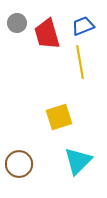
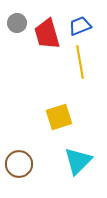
blue trapezoid: moved 3 px left
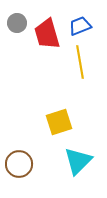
yellow square: moved 5 px down
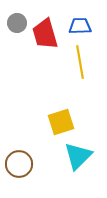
blue trapezoid: rotated 20 degrees clockwise
red trapezoid: moved 2 px left
yellow square: moved 2 px right
cyan triangle: moved 5 px up
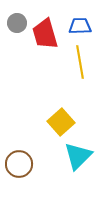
yellow square: rotated 24 degrees counterclockwise
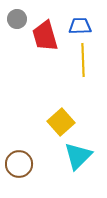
gray circle: moved 4 px up
red trapezoid: moved 2 px down
yellow line: moved 3 px right, 2 px up; rotated 8 degrees clockwise
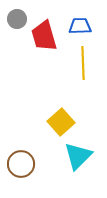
red trapezoid: moved 1 px left
yellow line: moved 3 px down
brown circle: moved 2 px right
